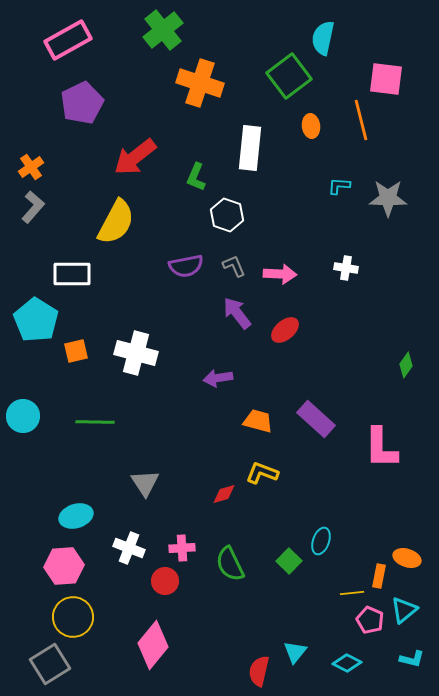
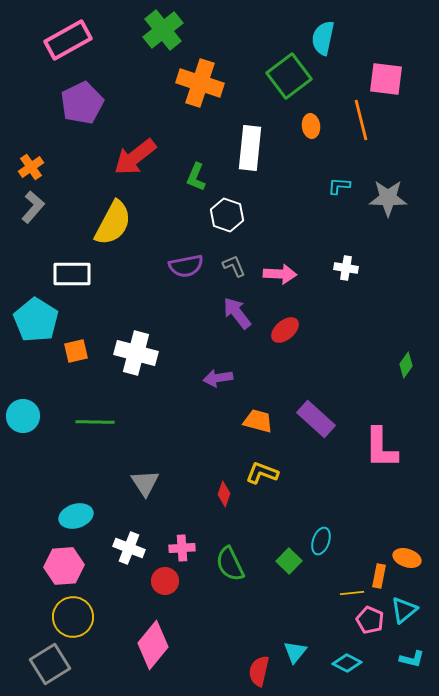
yellow semicircle at (116, 222): moved 3 px left, 1 px down
red diamond at (224, 494): rotated 55 degrees counterclockwise
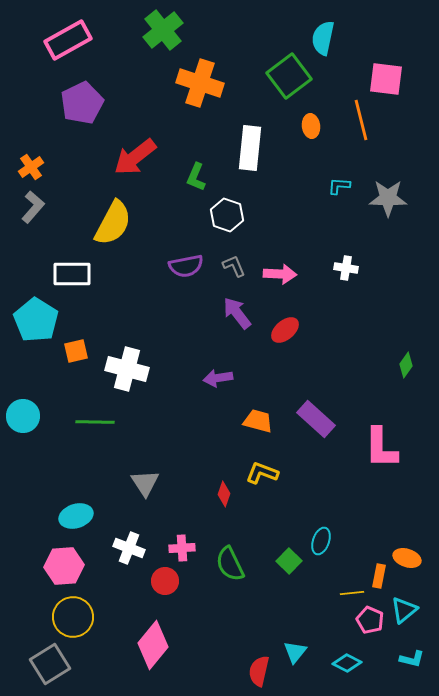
white cross at (136, 353): moved 9 px left, 16 px down
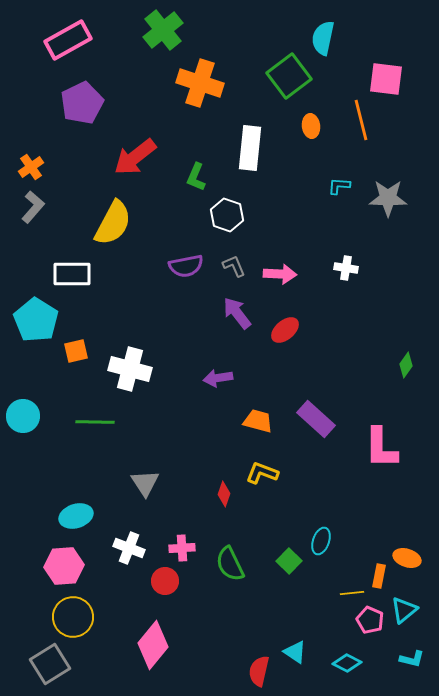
white cross at (127, 369): moved 3 px right
cyan triangle at (295, 652): rotated 35 degrees counterclockwise
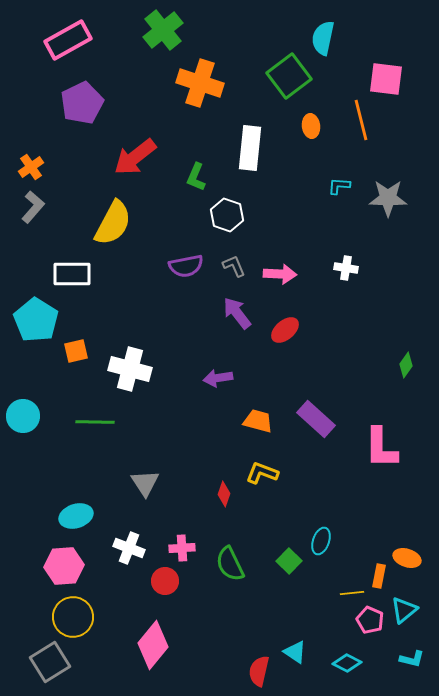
gray square at (50, 664): moved 2 px up
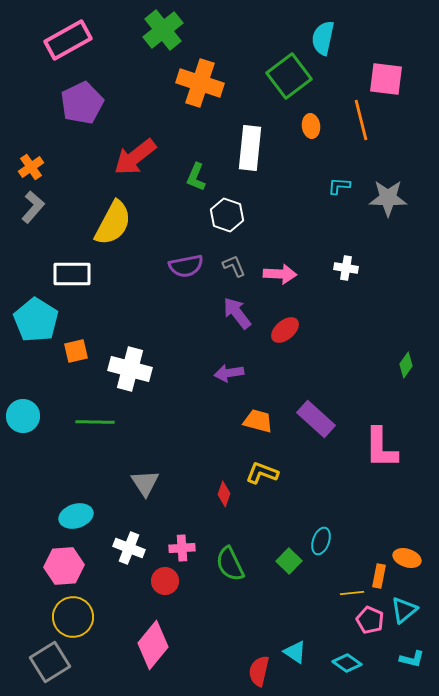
purple arrow at (218, 378): moved 11 px right, 5 px up
cyan diamond at (347, 663): rotated 8 degrees clockwise
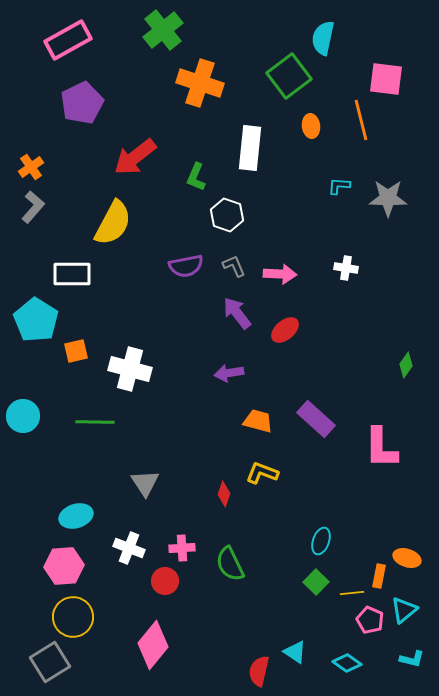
green square at (289, 561): moved 27 px right, 21 px down
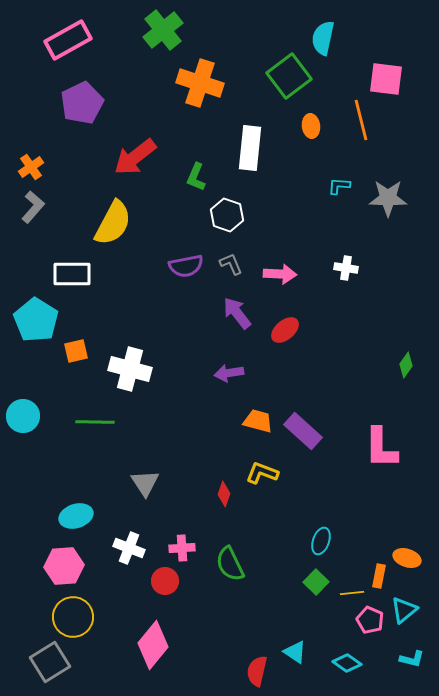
gray L-shape at (234, 266): moved 3 px left, 2 px up
purple rectangle at (316, 419): moved 13 px left, 12 px down
red semicircle at (259, 671): moved 2 px left
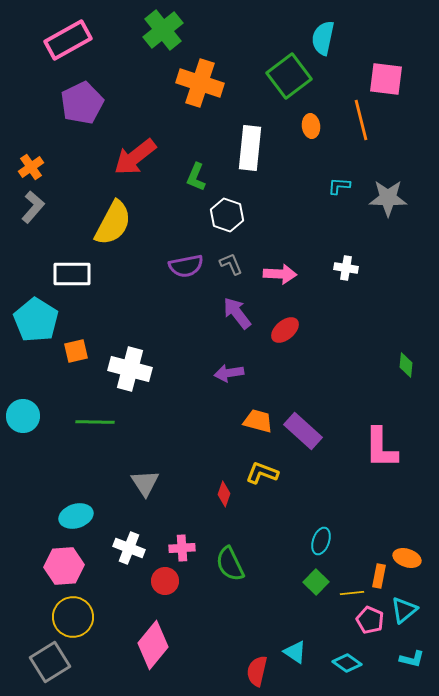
green diamond at (406, 365): rotated 30 degrees counterclockwise
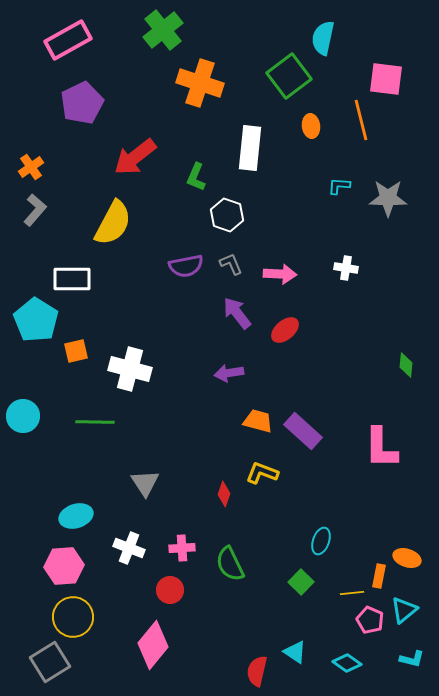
gray L-shape at (33, 207): moved 2 px right, 3 px down
white rectangle at (72, 274): moved 5 px down
red circle at (165, 581): moved 5 px right, 9 px down
green square at (316, 582): moved 15 px left
